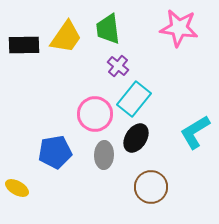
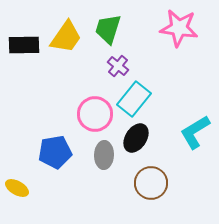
green trapezoid: rotated 24 degrees clockwise
brown circle: moved 4 px up
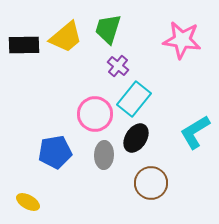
pink star: moved 3 px right, 12 px down
yellow trapezoid: rotated 15 degrees clockwise
yellow ellipse: moved 11 px right, 14 px down
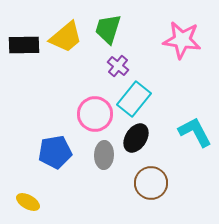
cyan L-shape: rotated 93 degrees clockwise
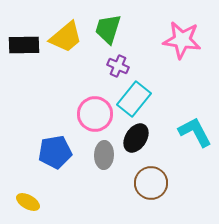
purple cross: rotated 15 degrees counterclockwise
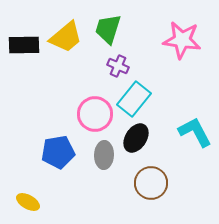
blue pentagon: moved 3 px right
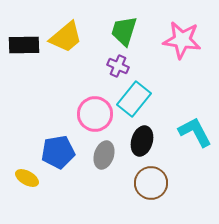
green trapezoid: moved 16 px right, 2 px down
black ellipse: moved 6 px right, 3 px down; rotated 16 degrees counterclockwise
gray ellipse: rotated 16 degrees clockwise
yellow ellipse: moved 1 px left, 24 px up
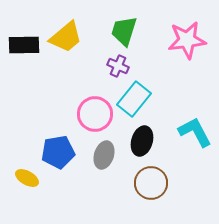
pink star: moved 5 px right; rotated 15 degrees counterclockwise
